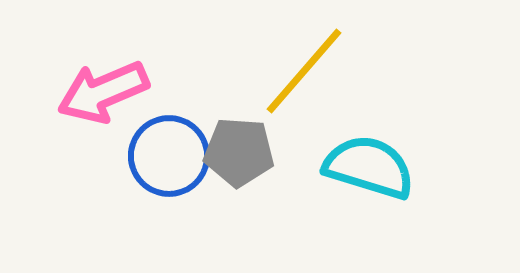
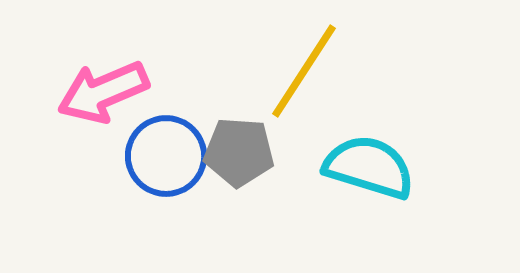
yellow line: rotated 8 degrees counterclockwise
blue circle: moved 3 px left
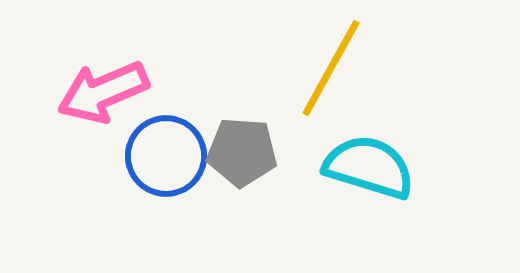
yellow line: moved 27 px right, 3 px up; rotated 4 degrees counterclockwise
gray pentagon: moved 3 px right
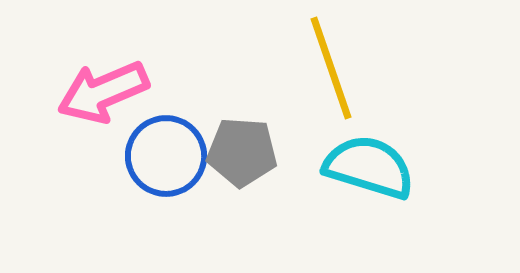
yellow line: rotated 48 degrees counterclockwise
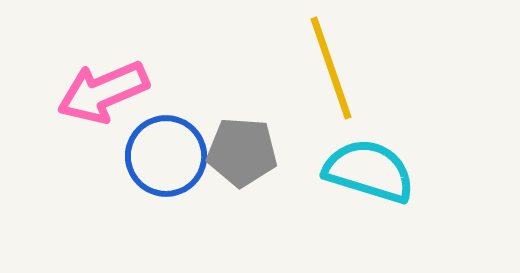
cyan semicircle: moved 4 px down
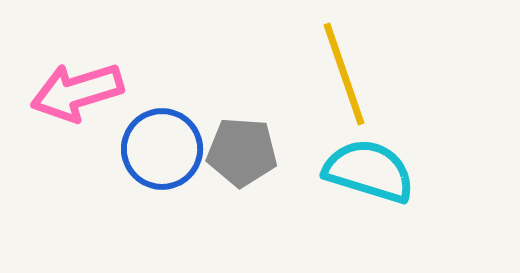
yellow line: moved 13 px right, 6 px down
pink arrow: moved 26 px left; rotated 6 degrees clockwise
blue circle: moved 4 px left, 7 px up
